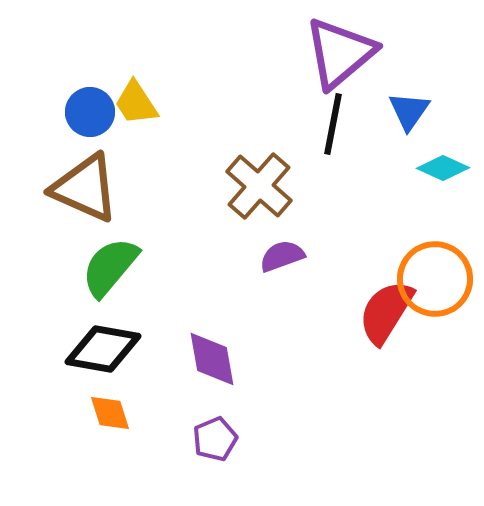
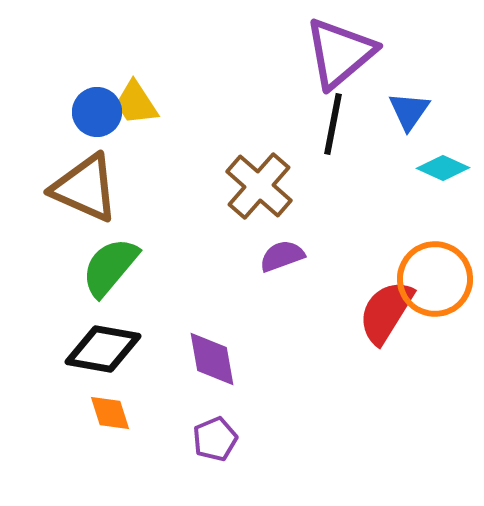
blue circle: moved 7 px right
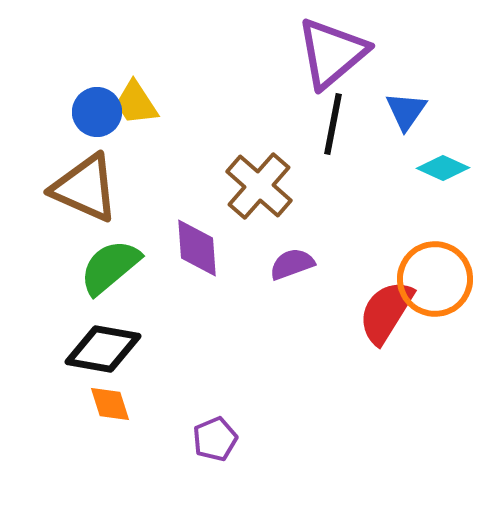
purple triangle: moved 8 px left
blue triangle: moved 3 px left
purple semicircle: moved 10 px right, 8 px down
green semicircle: rotated 10 degrees clockwise
purple diamond: moved 15 px left, 111 px up; rotated 6 degrees clockwise
orange diamond: moved 9 px up
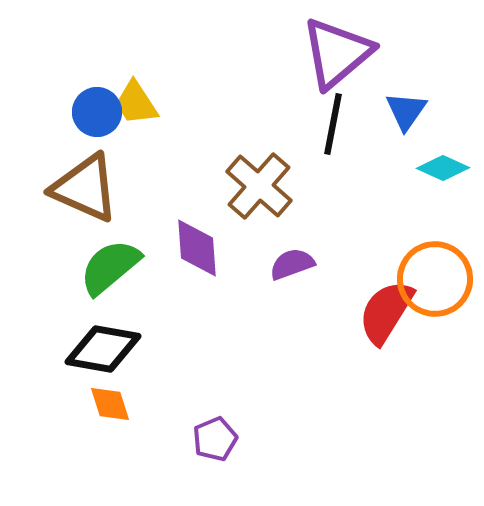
purple triangle: moved 5 px right
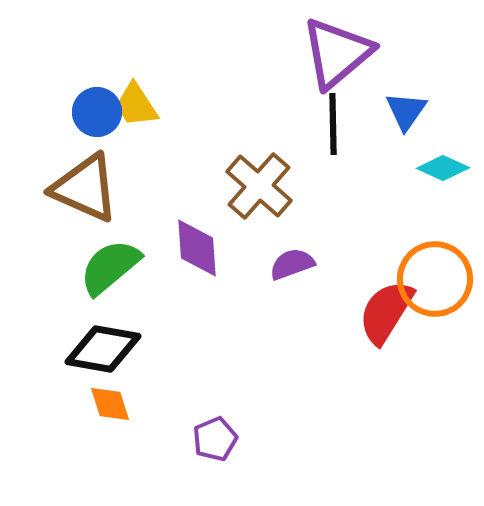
yellow trapezoid: moved 2 px down
black line: rotated 12 degrees counterclockwise
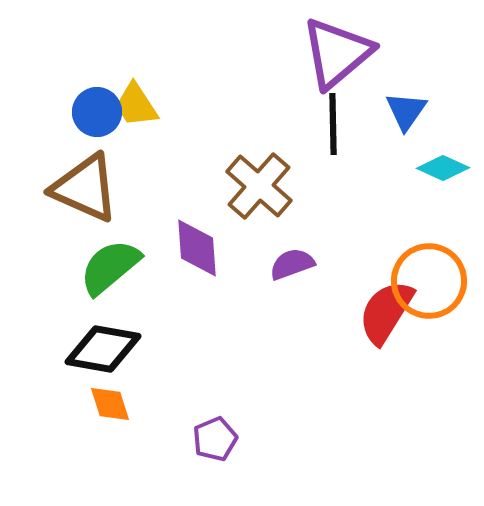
orange circle: moved 6 px left, 2 px down
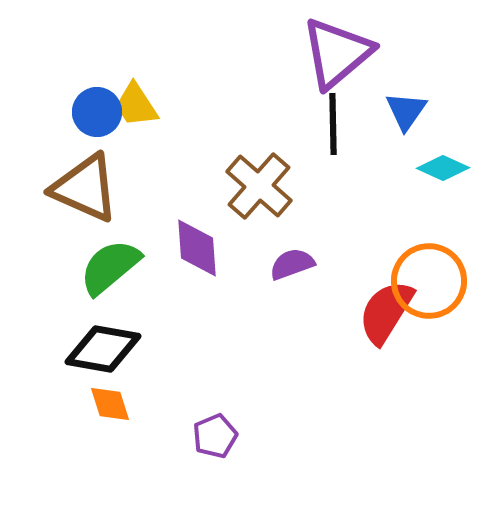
purple pentagon: moved 3 px up
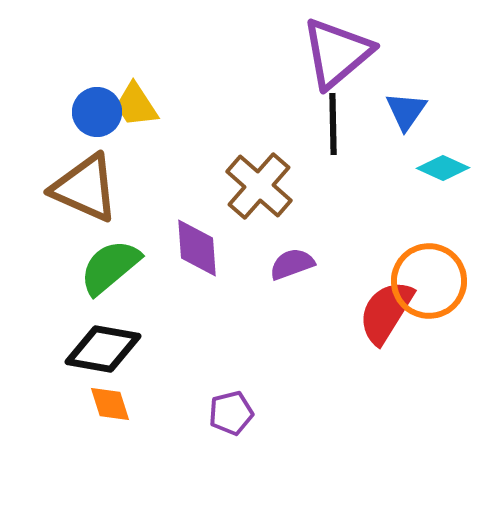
purple pentagon: moved 16 px right, 23 px up; rotated 9 degrees clockwise
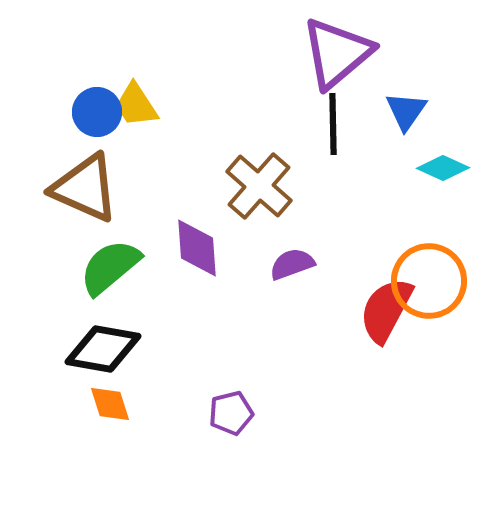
red semicircle: moved 2 px up; rotated 4 degrees counterclockwise
